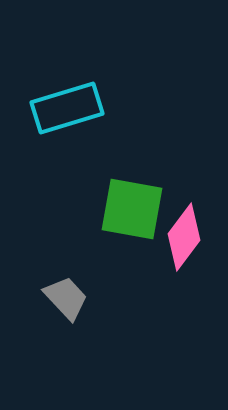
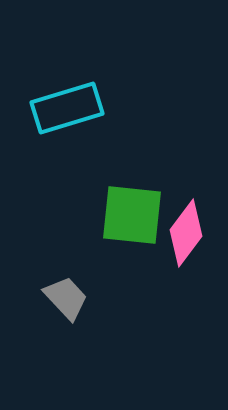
green square: moved 6 px down; rotated 4 degrees counterclockwise
pink diamond: moved 2 px right, 4 px up
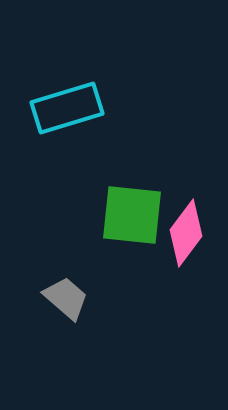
gray trapezoid: rotated 6 degrees counterclockwise
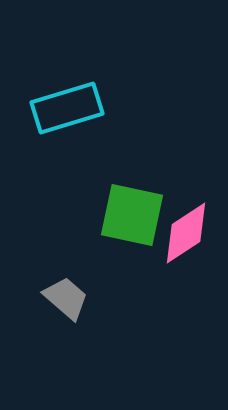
green square: rotated 6 degrees clockwise
pink diamond: rotated 20 degrees clockwise
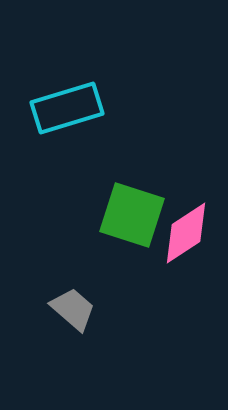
green square: rotated 6 degrees clockwise
gray trapezoid: moved 7 px right, 11 px down
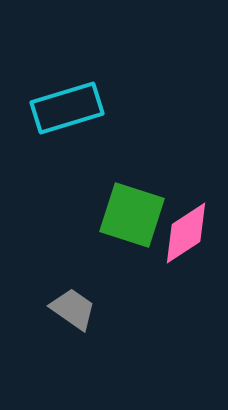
gray trapezoid: rotated 6 degrees counterclockwise
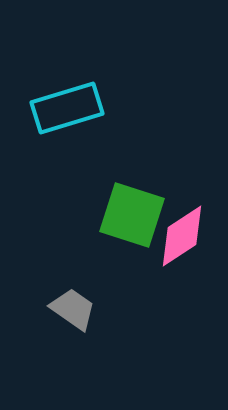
pink diamond: moved 4 px left, 3 px down
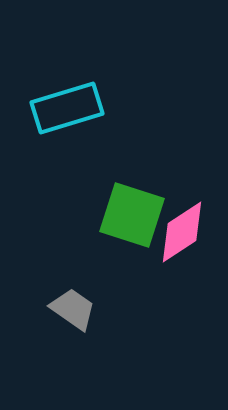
pink diamond: moved 4 px up
